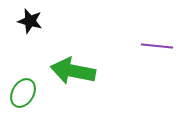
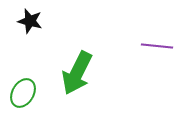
green arrow: moved 4 px right, 2 px down; rotated 75 degrees counterclockwise
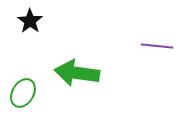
black star: rotated 20 degrees clockwise
green arrow: rotated 72 degrees clockwise
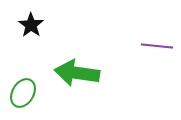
black star: moved 1 px right, 4 px down
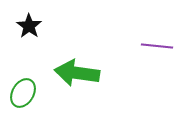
black star: moved 2 px left, 1 px down
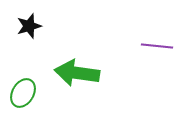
black star: rotated 20 degrees clockwise
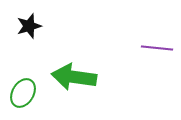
purple line: moved 2 px down
green arrow: moved 3 px left, 4 px down
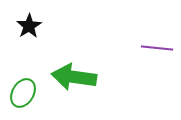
black star: rotated 15 degrees counterclockwise
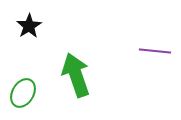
purple line: moved 2 px left, 3 px down
green arrow: moved 2 px right, 2 px up; rotated 63 degrees clockwise
